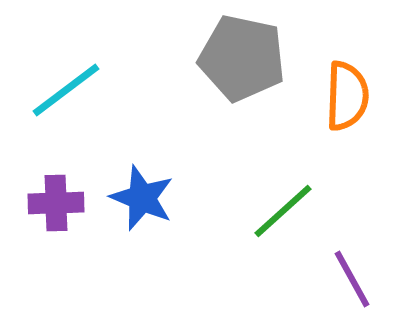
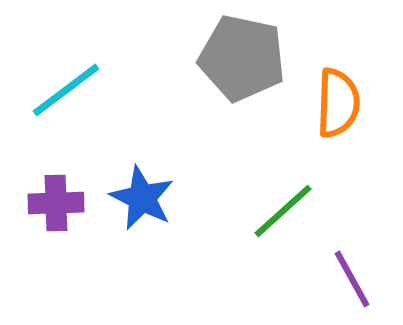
orange semicircle: moved 9 px left, 7 px down
blue star: rotated 4 degrees clockwise
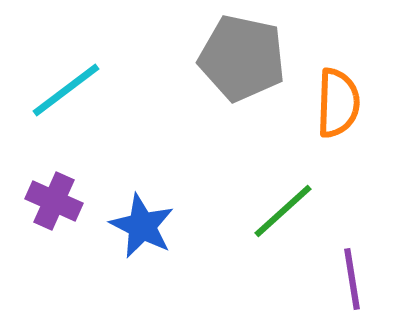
blue star: moved 28 px down
purple cross: moved 2 px left, 2 px up; rotated 26 degrees clockwise
purple line: rotated 20 degrees clockwise
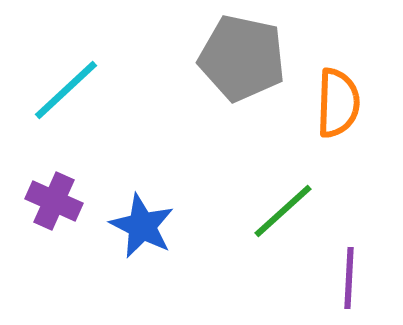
cyan line: rotated 6 degrees counterclockwise
purple line: moved 3 px left, 1 px up; rotated 12 degrees clockwise
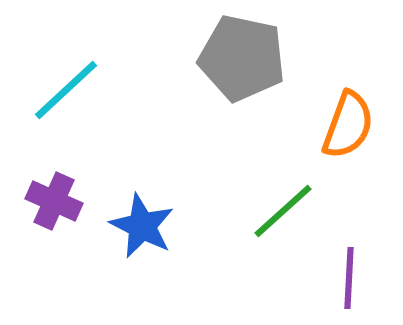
orange semicircle: moved 10 px right, 22 px down; rotated 18 degrees clockwise
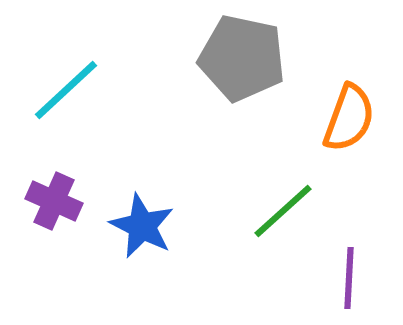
orange semicircle: moved 1 px right, 7 px up
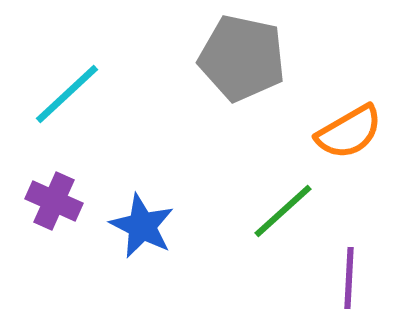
cyan line: moved 1 px right, 4 px down
orange semicircle: moved 14 px down; rotated 40 degrees clockwise
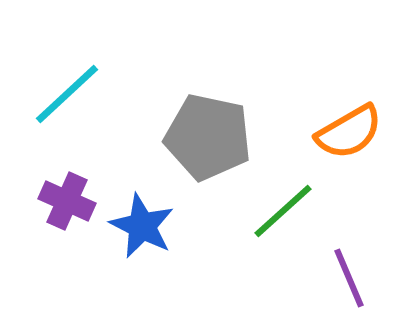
gray pentagon: moved 34 px left, 79 px down
purple cross: moved 13 px right
purple line: rotated 26 degrees counterclockwise
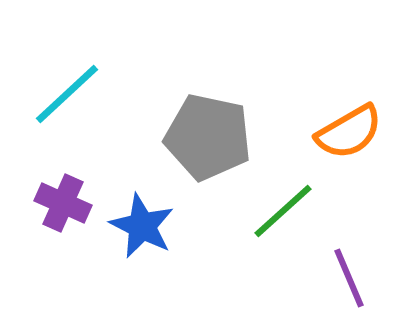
purple cross: moved 4 px left, 2 px down
